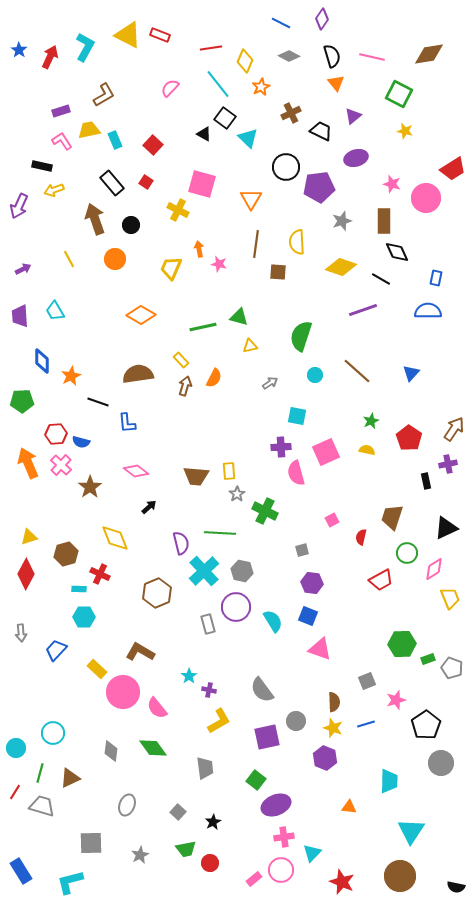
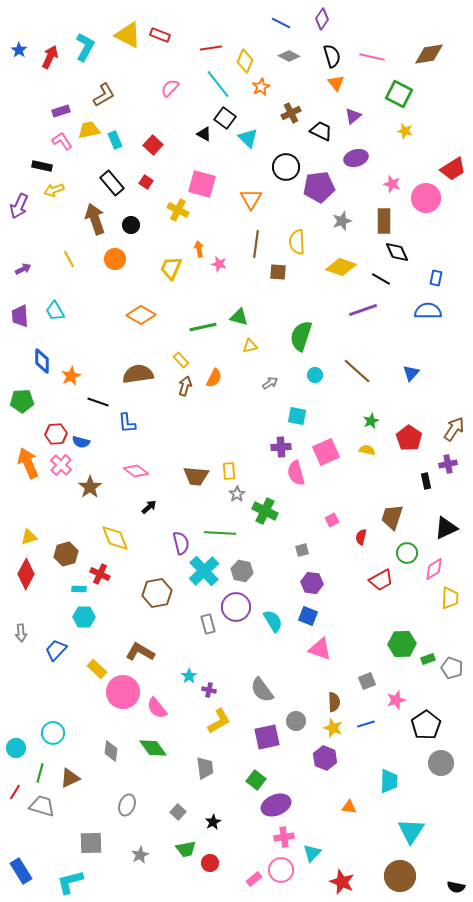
brown hexagon at (157, 593): rotated 12 degrees clockwise
yellow trapezoid at (450, 598): rotated 25 degrees clockwise
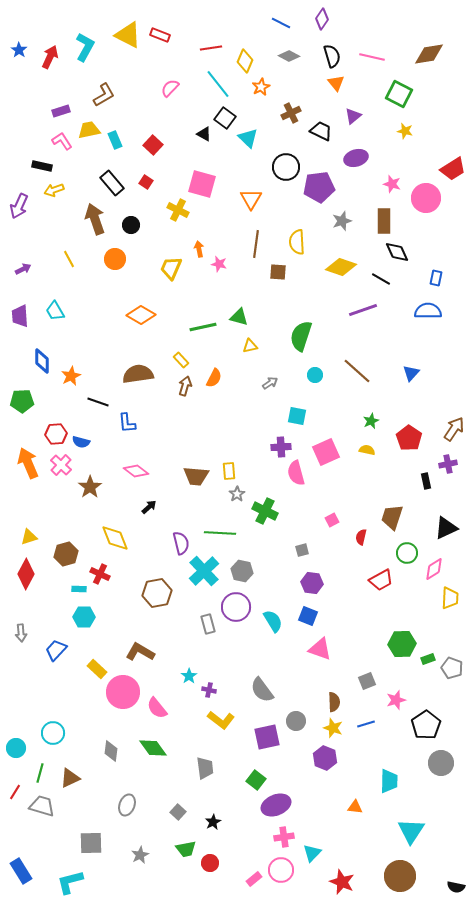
yellow L-shape at (219, 721): moved 2 px right, 1 px up; rotated 68 degrees clockwise
orange triangle at (349, 807): moved 6 px right
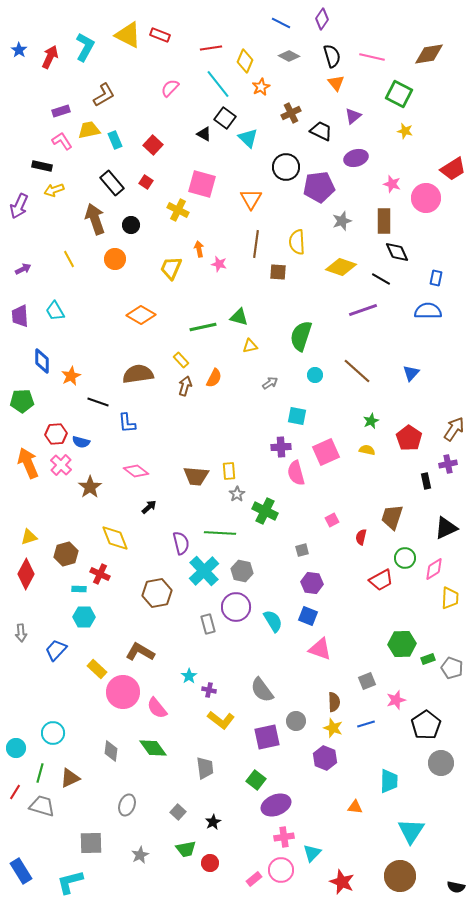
green circle at (407, 553): moved 2 px left, 5 px down
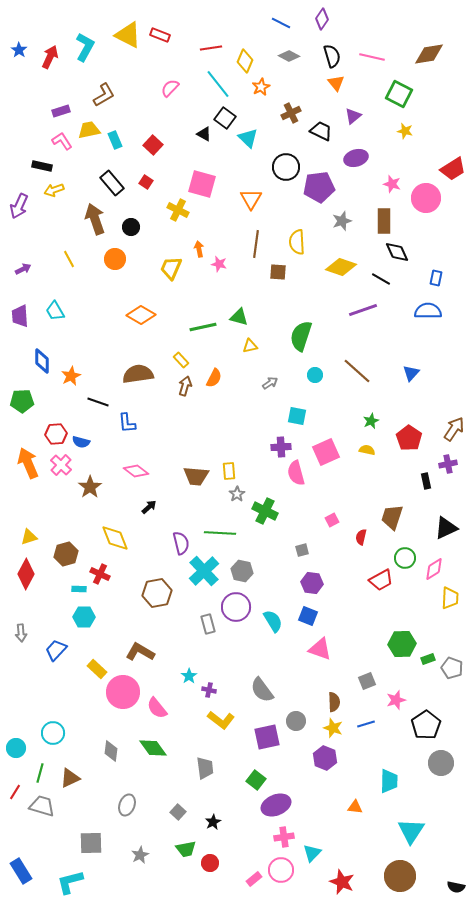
black circle at (131, 225): moved 2 px down
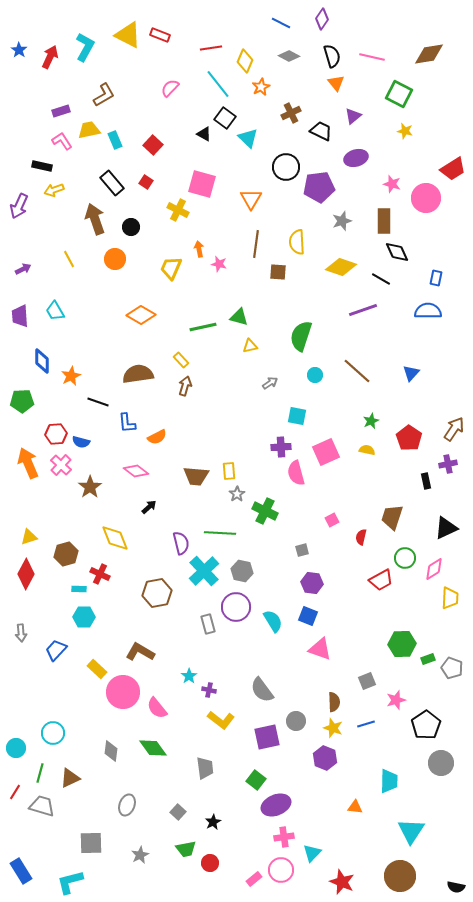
orange semicircle at (214, 378): moved 57 px left, 59 px down; rotated 36 degrees clockwise
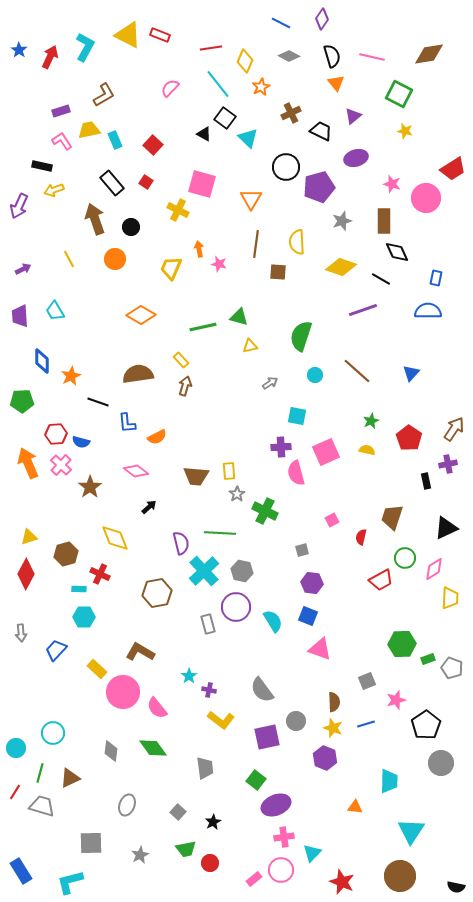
purple pentagon at (319, 187): rotated 8 degrees counterclockwise
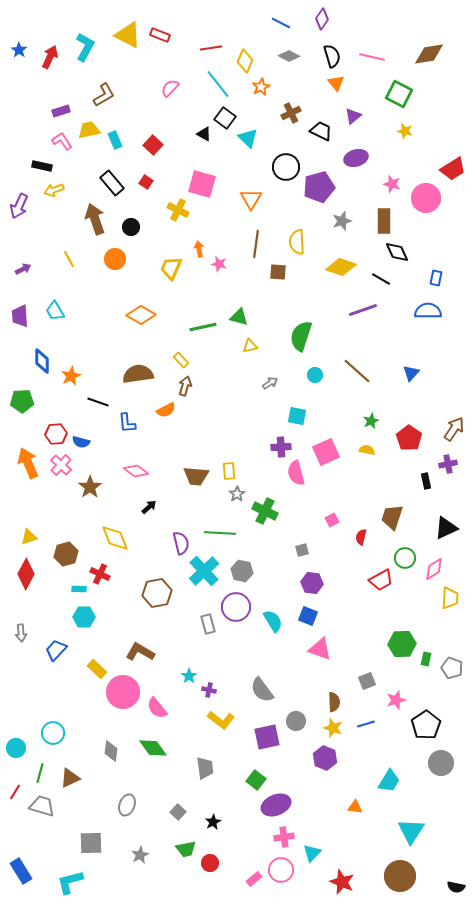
orange semicircle at (157, 437): moved 9 px right, 27 px up
green rectangle at (428, 659): moved 2 px left; rotated 56 degrees counterclockwise
cyan trapezoid at (389, 781): rotated 30 degrees clockwise
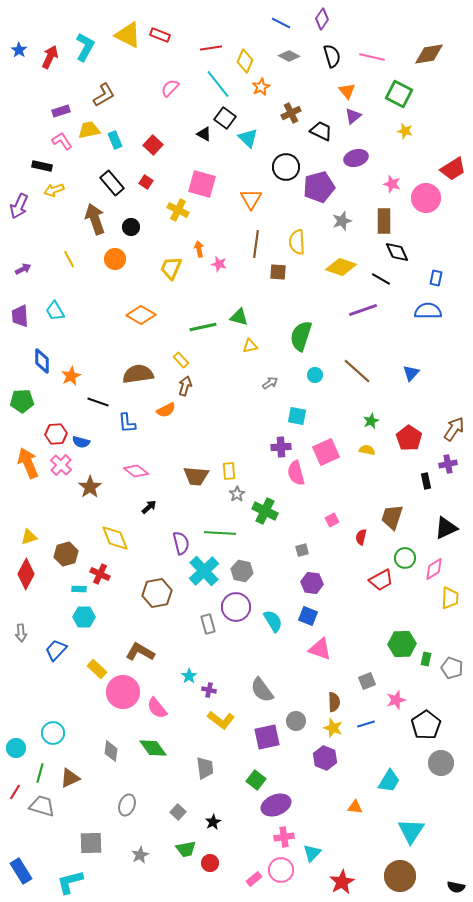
orange triangle at (336, 83): moved 11 px right, 8 px down
red star at (342, 882): rotated 20 degrees clockwise
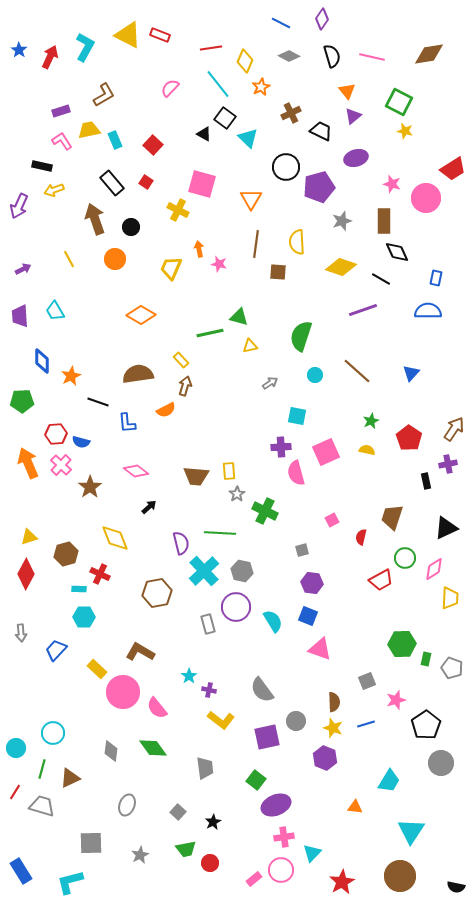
green square at (399, 94): moved 8 px down
green line at (203, 327): moved 7 px right, 6 px down
green line at (40, 773): moved 2 px right, 4 px up
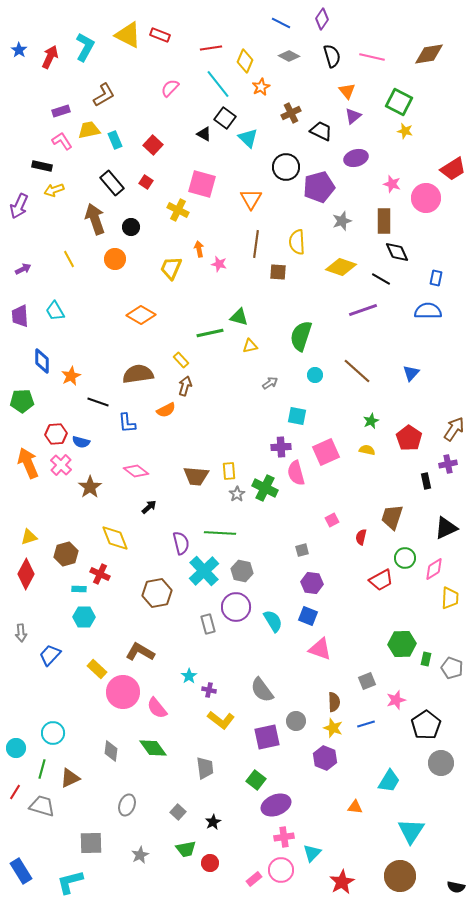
green cross at (265, 511): moved 23 px up
blue trapezoid at (56, 650): moved 6 px left, 5 px down
